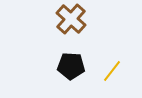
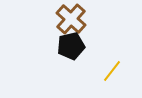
black pentagon: moved 20 px up; rotated 16 degrees counterclockwise
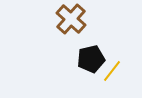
black pentagon: moved 20 px right, 13 px down
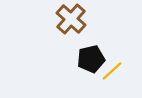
yellow line: rotated 10 degrees clockwise
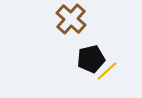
yellow line: moved 5 px left
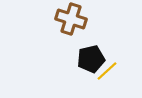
brown cross: rotated 24 degrees counterclockwise
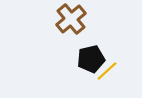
brown cross: rotated 32 degrees clockwise
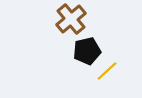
black pentagon: moved 4 px left, 8 px up
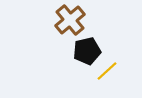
brown cross: moved 1 px left, 1 px down
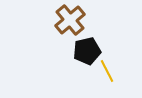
yellow line: rotated 75 degrees counterclockwise
